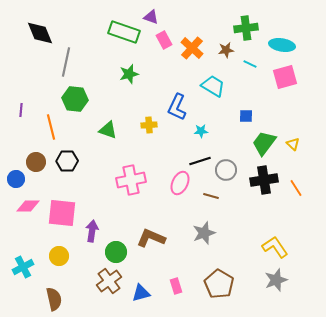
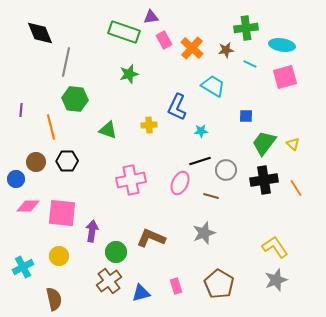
purple triangle at (151, 17): rotated 28 degrees counterclockwise
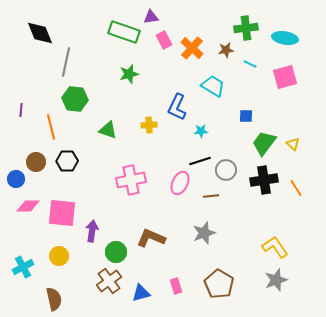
cyan ellipse at (282, 45): moved 3 px right, 7 px up
brown line at (211, 196): rotated 21 degrees counterclockwise
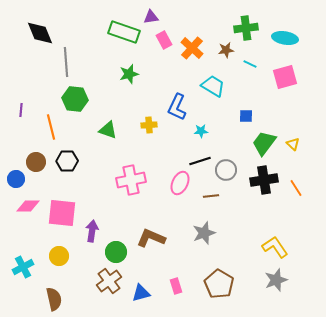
gray line at (66, 62): rotated 16 degrees counterclockwise
